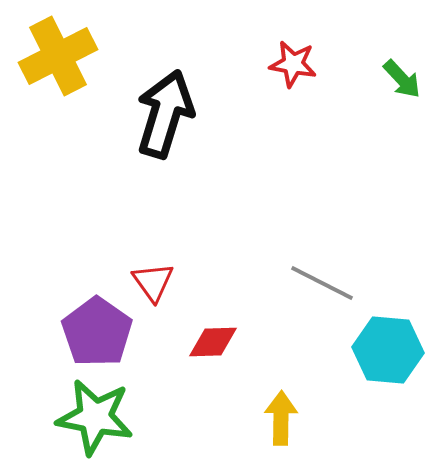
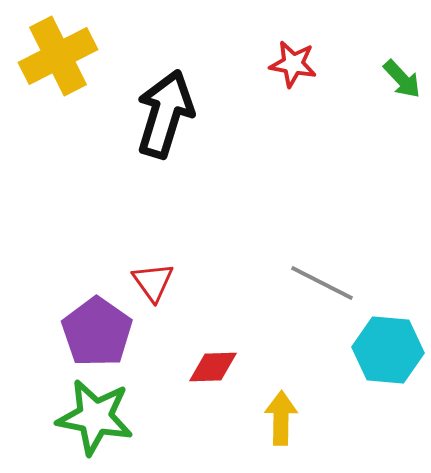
red diamond: moved 25 px down
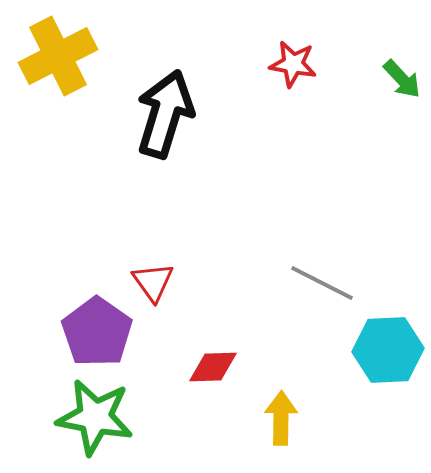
cyan hexagon: rotated 8 degrees counterclockwise
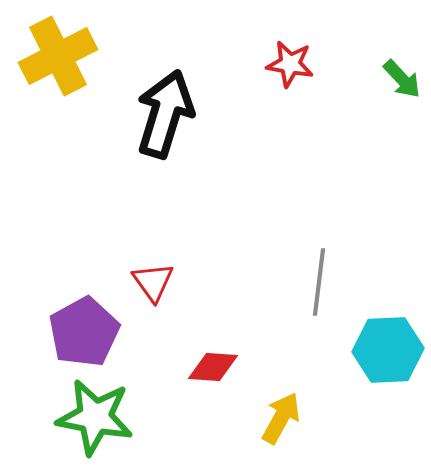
red star: moved 3 px left
gray line: moved 3 px left, 1 px up; rotated 70 degrees clockwise
purple pentagon: moved 13 px left; rotated 8 degrees clockwise
red diamond: rotated 6 degrees clockwise
yellow arrow: rotated 28 degrees clockwise
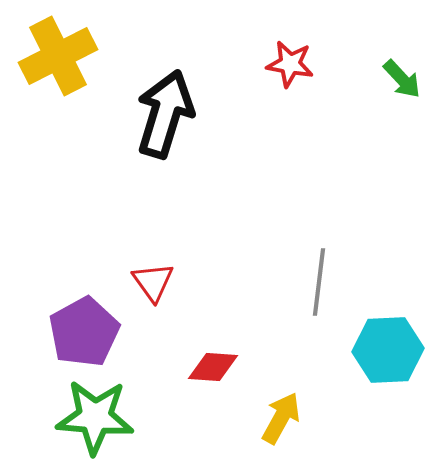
green star: rotated 6 degrees counterclockwise
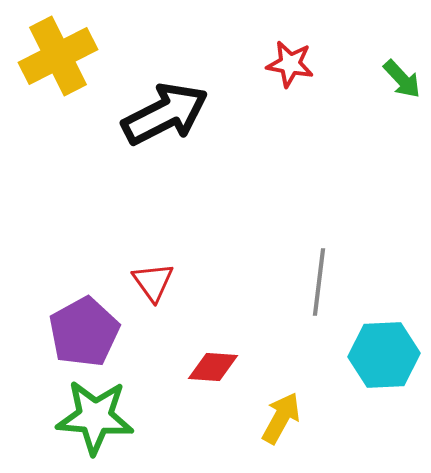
black arrow: rotated 46 degrees clockwise
cyan hexagon: moved 4 px left, 5 px down
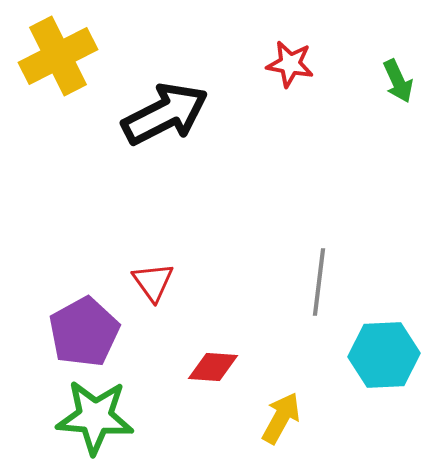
green arrow: moved 4 px left, 2 px down; rotated 18 degrees clockwise
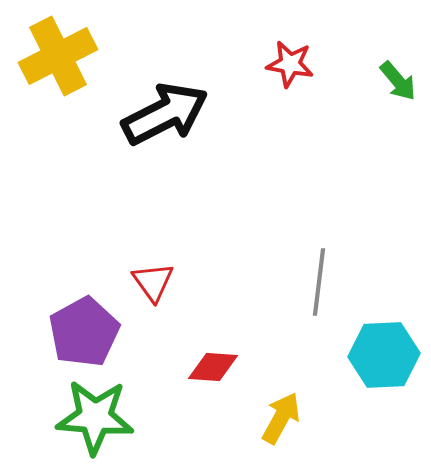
green arrow: rotated 15 degrees counterclockwise
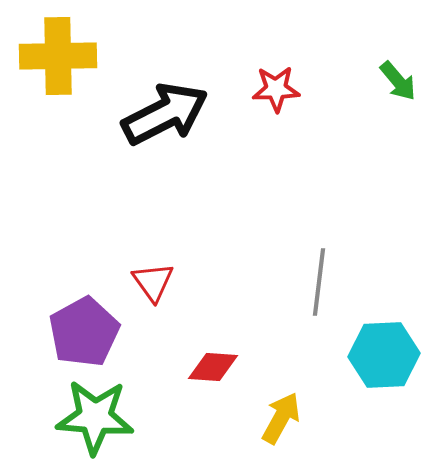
yellow cross: rotated 26 degrees clockwise
red star: moved 14 px left, 25 px down; rotated 12 degrees counterclockwise
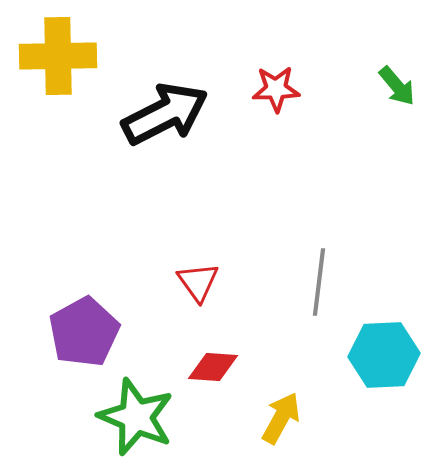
green arrow: moved 1 px left, 5 px down
red triangle: moved 45 px right
green star: moved 41 px right; rotated 18 degrees clockwise
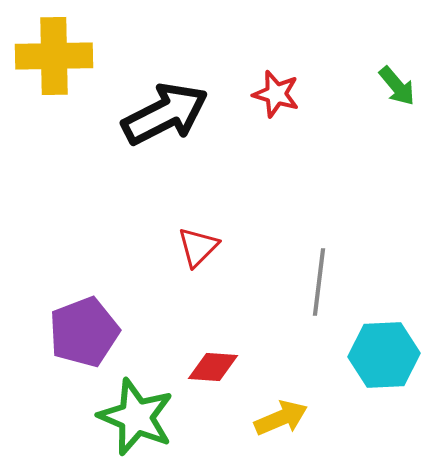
yellow cross: moved 4 px left
red star: moved 5 px down; rotated 18 degrees clockwise
red triangle: moved 35 px up; rotated 21 degrees clockwise
purple pentagon: rotated 8 degrees clockwise
yellow arrow: rotated 38 degrees clockwise
